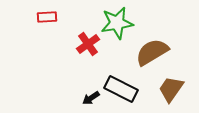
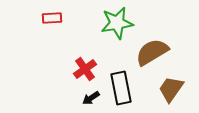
red rectangle: moved 5 px right, 1 px down
red cross: moved 3 px left, 25 px down
black rectangle: moved 1 px up; rotated 52 degrees clockwise
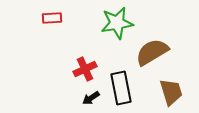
red cross: rotated 10 degrees clockwise
brown trapezoid: moved 3 px down; rotated 128 degrees clockwise
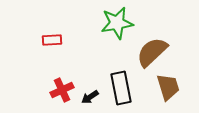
red rectangle: moved 22 px down
brown semicircle: rotated 12 degrees counterclockwise
red cross: moved 23 px left, 21 px down
brown trapezoid: moved 3 px left, 5 px up
black arrow: moved 1 px left, 1 px up
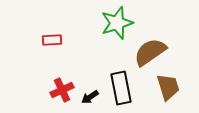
green star: rotated 8 degrees counterclockwise
brown semicircle: moved 2 px left; rotated 8 degrees clockwise
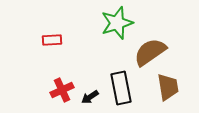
brown trapezoid: rotated 8 degrees clockwise
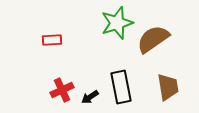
brown semicircle: moved 3 px right, 13 px up
black rectangle: moved 1 px up
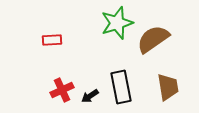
black arrow: moved 1 px up
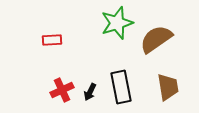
brown semicircle: moved 3 px right
black arrow: moved 4 px up; rotated 30 degrees counterclockwise
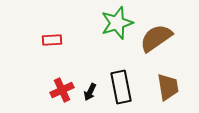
brown semicircle: moved 1 px up
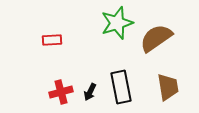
red cross: moved 1 px left, 2 px down; rotated 10 degrees clockwise
